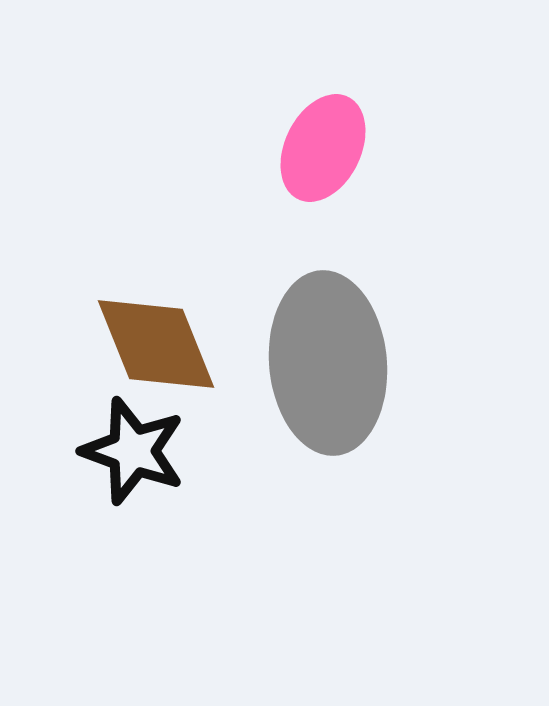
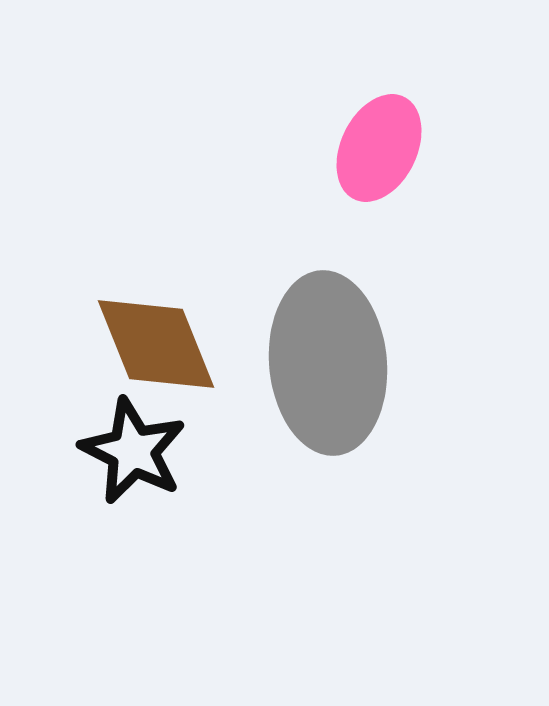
pink ellipse: moved 56 px right
black star: rotated 7 degrees clockwise
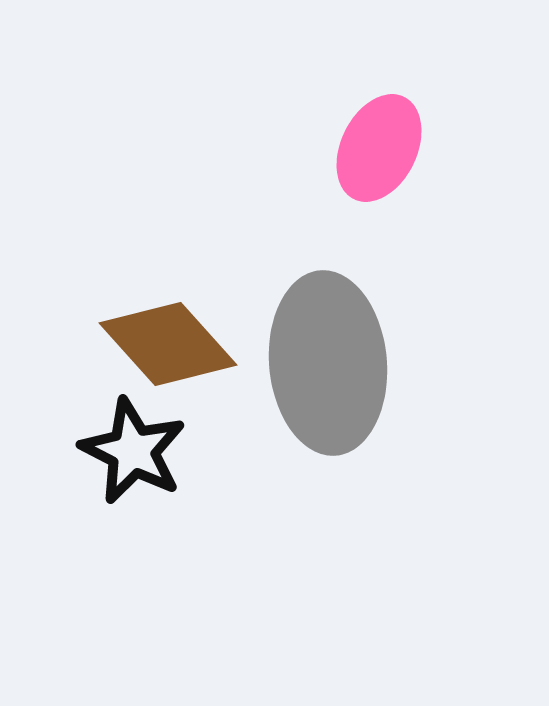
brown diamond: moved 12 px right; rotated 20 degrees counterclockwise
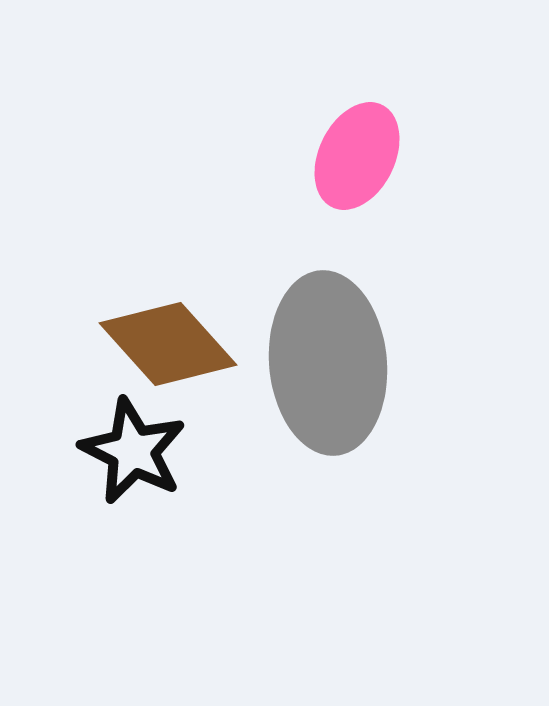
pink ellipse: moved 22 px left, 8 px down
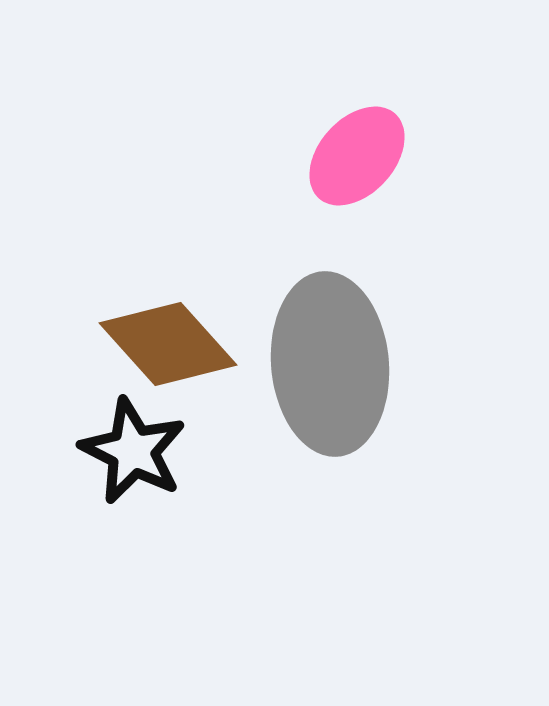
pink ellipse: rotated 16 degrees clockwise
gray ellipse: moved 2 px right, 1 px down
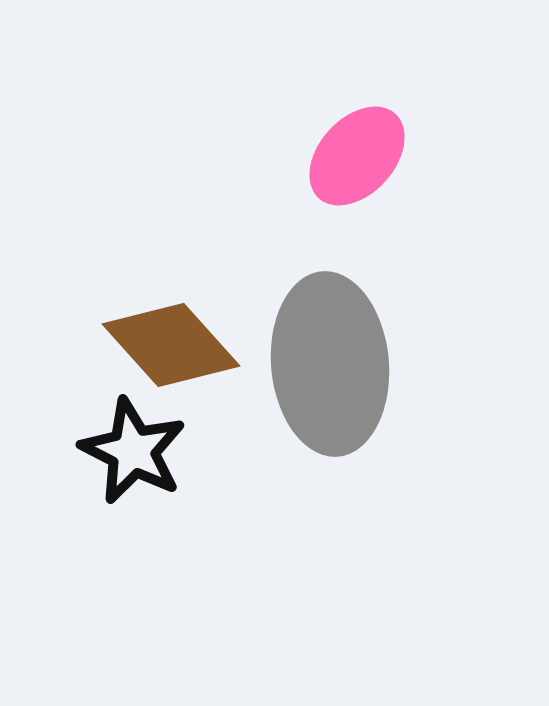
brown diamond: moved 3 px right, 1 px down
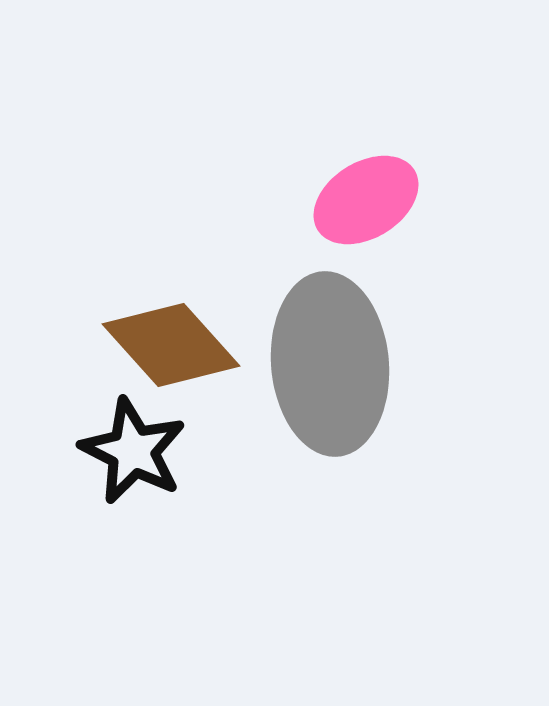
pink ellipse: moved 9 px right, 44 px down; rotated 16 degrees clockwise
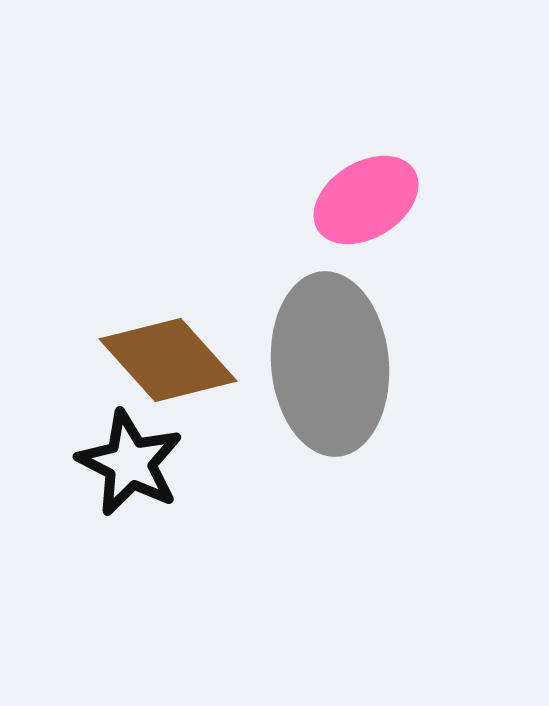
brown diamond: moved 3 px left, 15 px down
black star: moved 3 px left, 12 px down
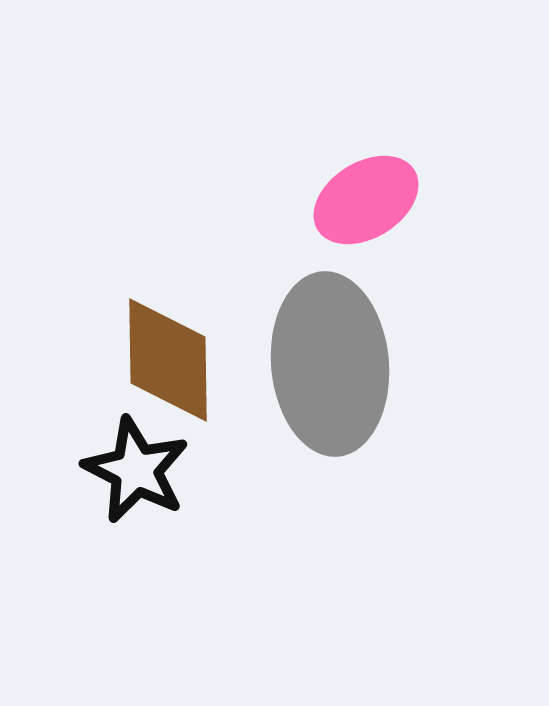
brown diamond: rotated 41 degrees clockwise
black star: moved 6 px right, 7 px down
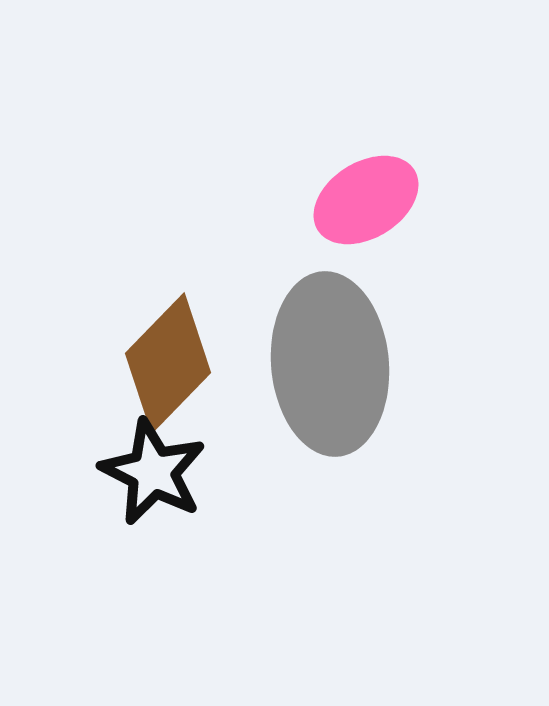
brown diamond: moved 3 px down; rotated 45 degrees clockwise
black star: moved 17 px right, 2 px down
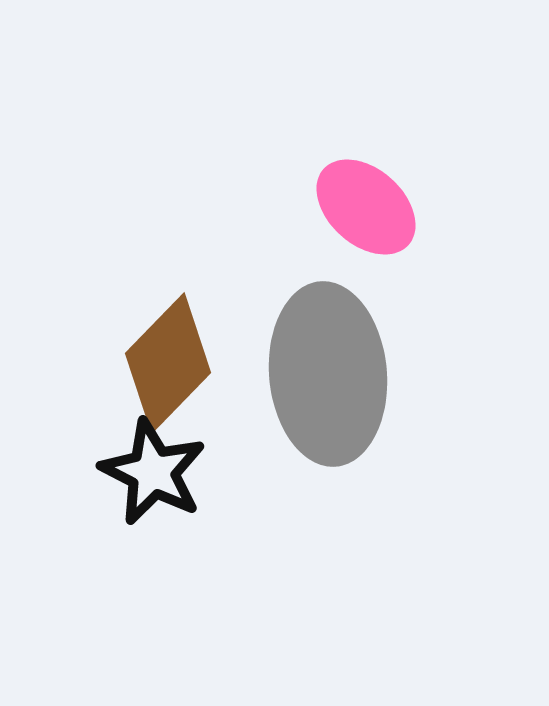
pink ellipse: moved 7 px down; rotated 74 degrees clockwise
gray ellipse: moved 2 px left, 10 px down
